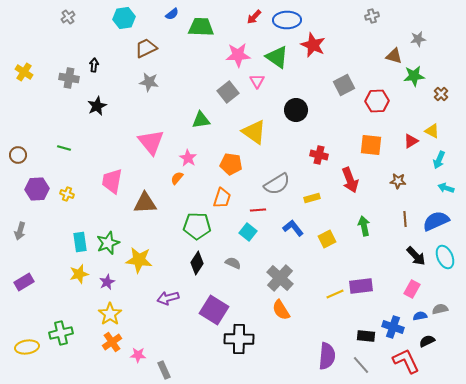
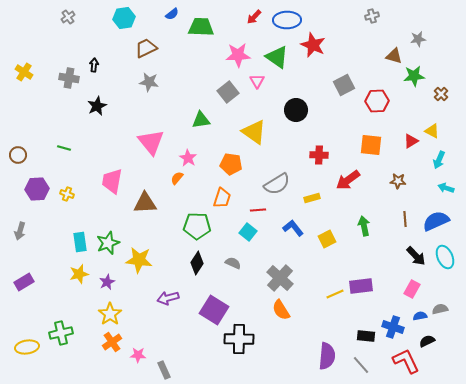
red cross at (319, 155): rotated 12 degrees counterclockwise
red arrow at (350, 180): moved 2 px left; rotated 75 degrees clockwise
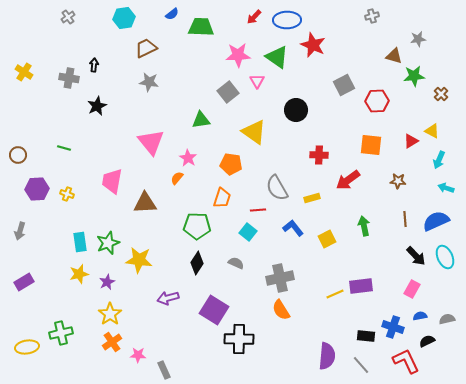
gray semicircle at (277, 184): moved 4 px down; rotated 92 degrees clockwise
gray semicircle at (233, 263): moved 3 px right
gray cross at (280, 278): rotated 36 degrees clockwise
gray semicircle at (440, 309): moved 7 px right, 10 px down
